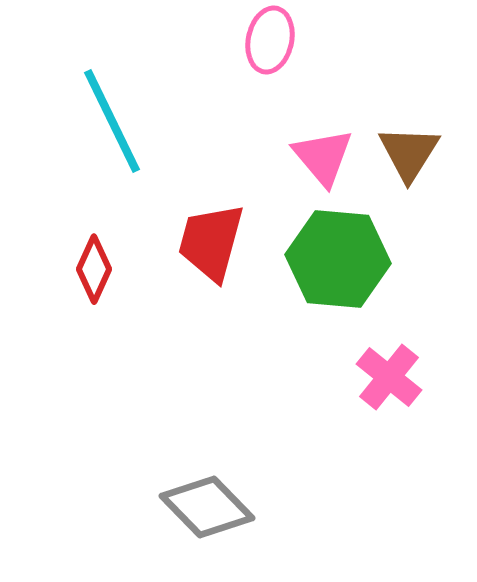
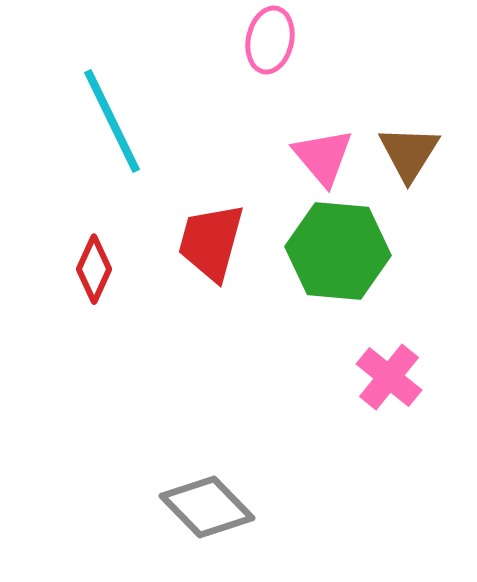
green hexagon: moved 8 px up
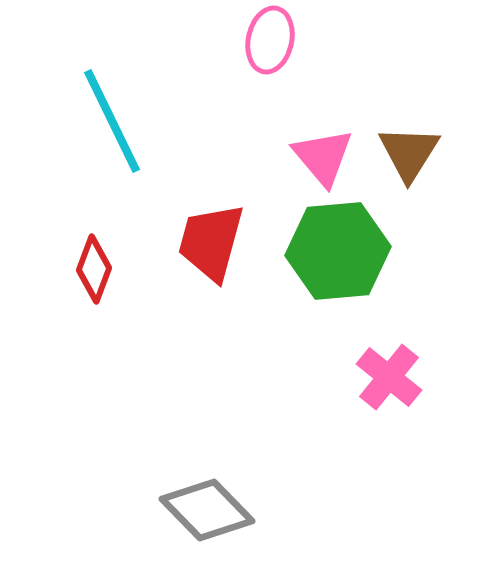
green hexagon: rotated 10 degrees counterclockwise
red diamond: rotated 4 degrees counterclockwise
gray diamond: moved 3 px down
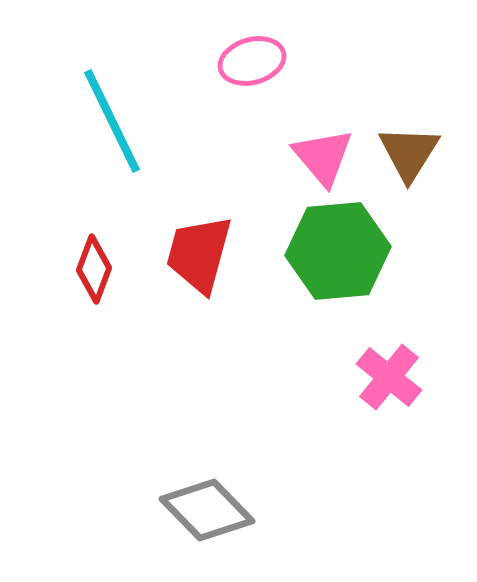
pink ellipse: moved 18 px left, 21 px down; rotated 62 degrees clockwise
red trapezoid: moved 12 px left, 12 px down
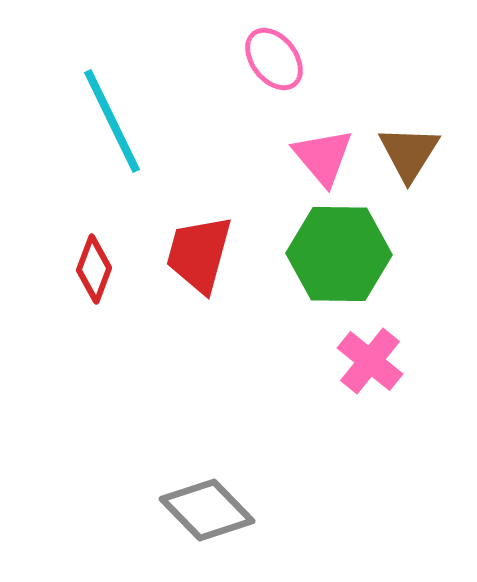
pink ellipse: moved 22 px right, 2 px up; rotated 68 degrees clockwise
green hexagon: moved 1 px right, 3 px down; rotated 6 degrees clockwise
pink cross: moved 19 px left, 16 px up
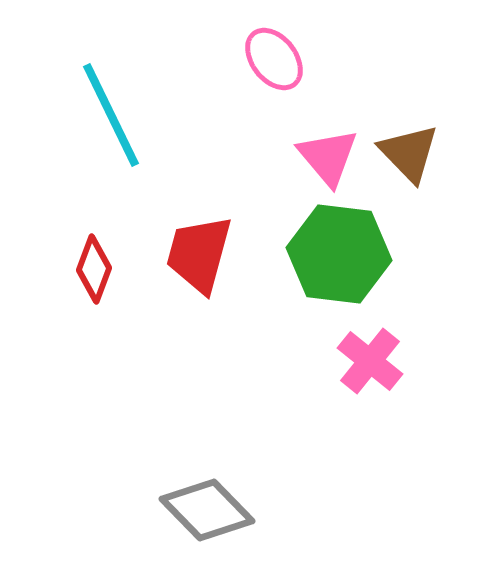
cyan line: moved 1 px left, 6 px up
brown triangle: rotated 16 degrees counterclockwise
pink triangle: moved 5 px right
green hexagon: rotated 6 degrees clockwise
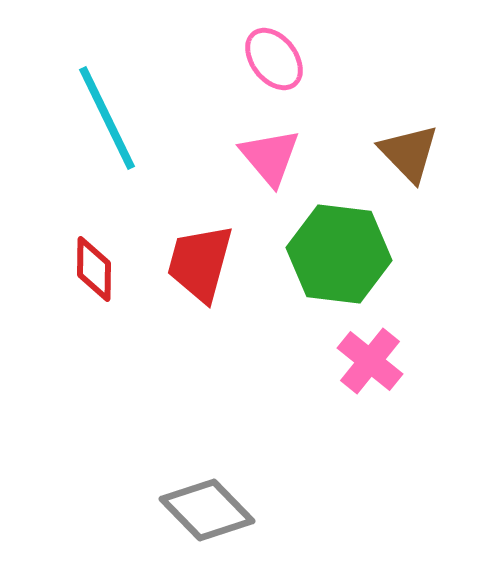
cyan line: moved 4 px left, 3 px down
pink triangle: moved 58 px left
red trapezoid: moved 1 px right, 9 px down
red diamond: rotated 20 degrees counterclockwise
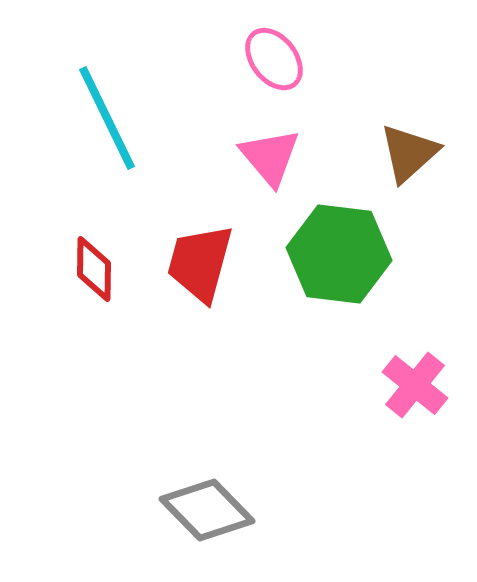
brown triangle: rotated 32 degrees clockwise
pink cross: moved 45 px right, 24 px down
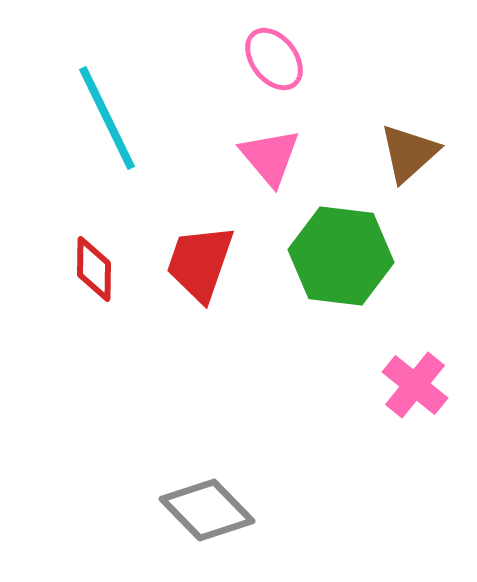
green hexagon: moved 2 px right, 2 px down
red trapezoid: rotated 4 degrees clockwise
